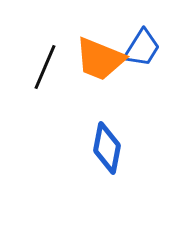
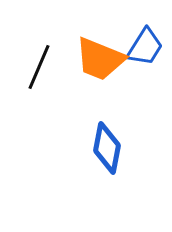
blue trapezoid: moved 3 px right, 1 px up
black line: moved 6 px left
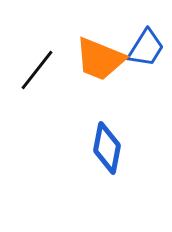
blue trapezoid: moved 1 px right, 1 px down
black line: moved 2 px left, 3 px down; rotated 15 degrees clockwise
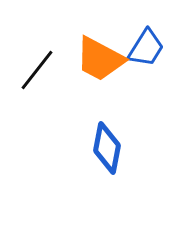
orange trapezoid: rotated 6 degrees clockwise
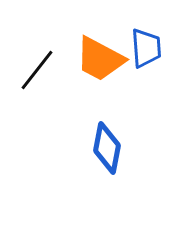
blue trapezoid: rotated 36 degrees counterclockwise
